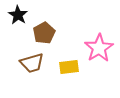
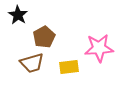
brown pentagon: moved 4 px down
pink star: rotated 28 degrees clockwise
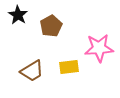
brown pentagon: moved 7 px right, 11 px up
brown trapezoid: moved 8 px down; rotated 15 degrees counterclockwise
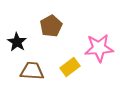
black star: moved 1 px left, 27 px down
yellow rectangle: moved 1 px right; rotated 30 degrees counterclockwise
brown trapezoid: rotated 145 degrees counterclockwise
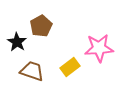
brown pentagon: moved 10 px left
brown trapezoid: rotated 15 degrees clockwise
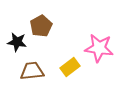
black star: rotated 24 degrees counterclockwise
pink star: rotated 12 degrees clockwise
brown trapezoid: rotated 25 degrees counterclockwise
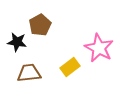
brown pentagon: moved 1 px left, 1 px up
pink star: rotated 20 degrees clockwise
brown trapezoid: moved 3 px left, 2 px down
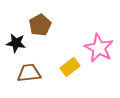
black star: moved 1 px left, 1 px down
